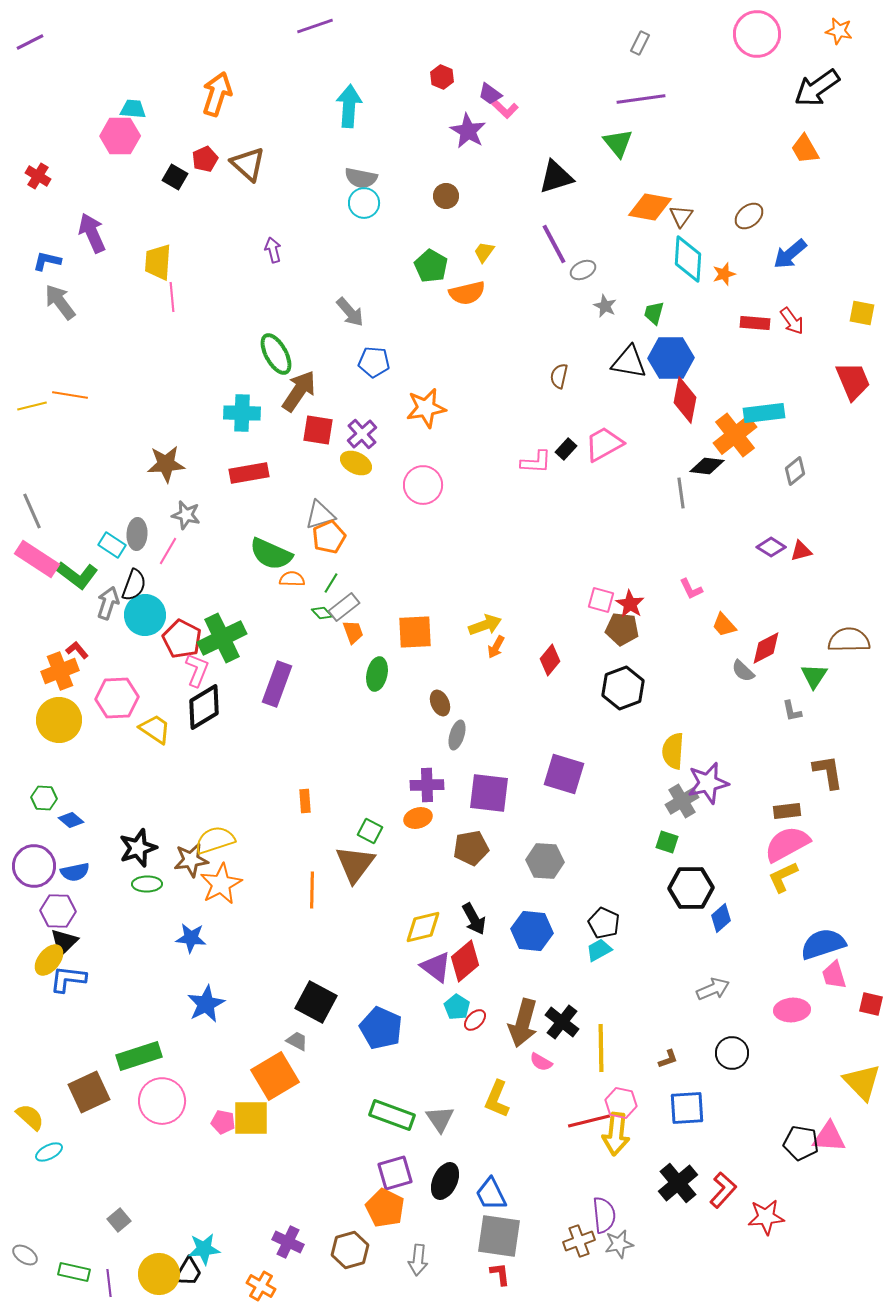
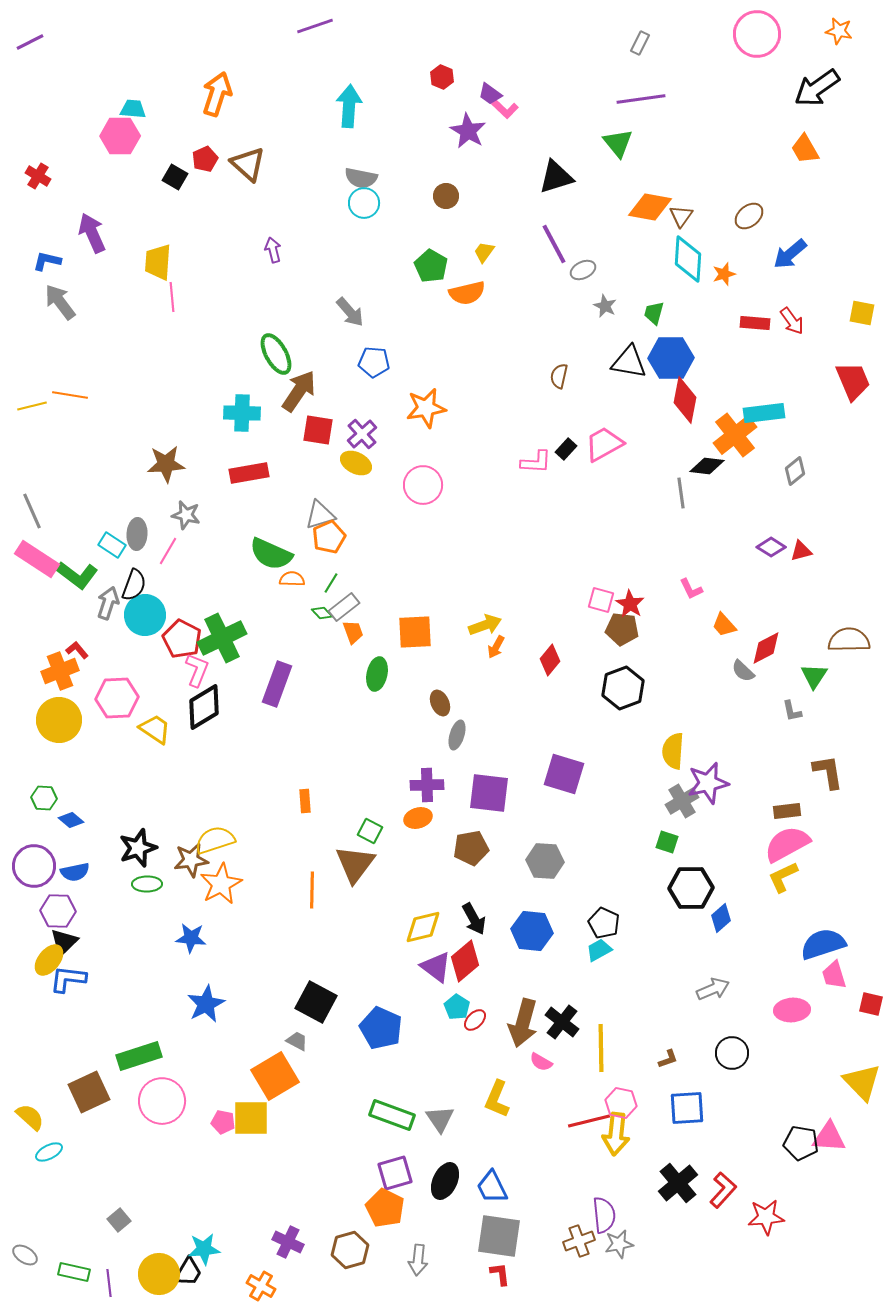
blue trapezoid at (491, 1194): moved 1 px right, 7 px up
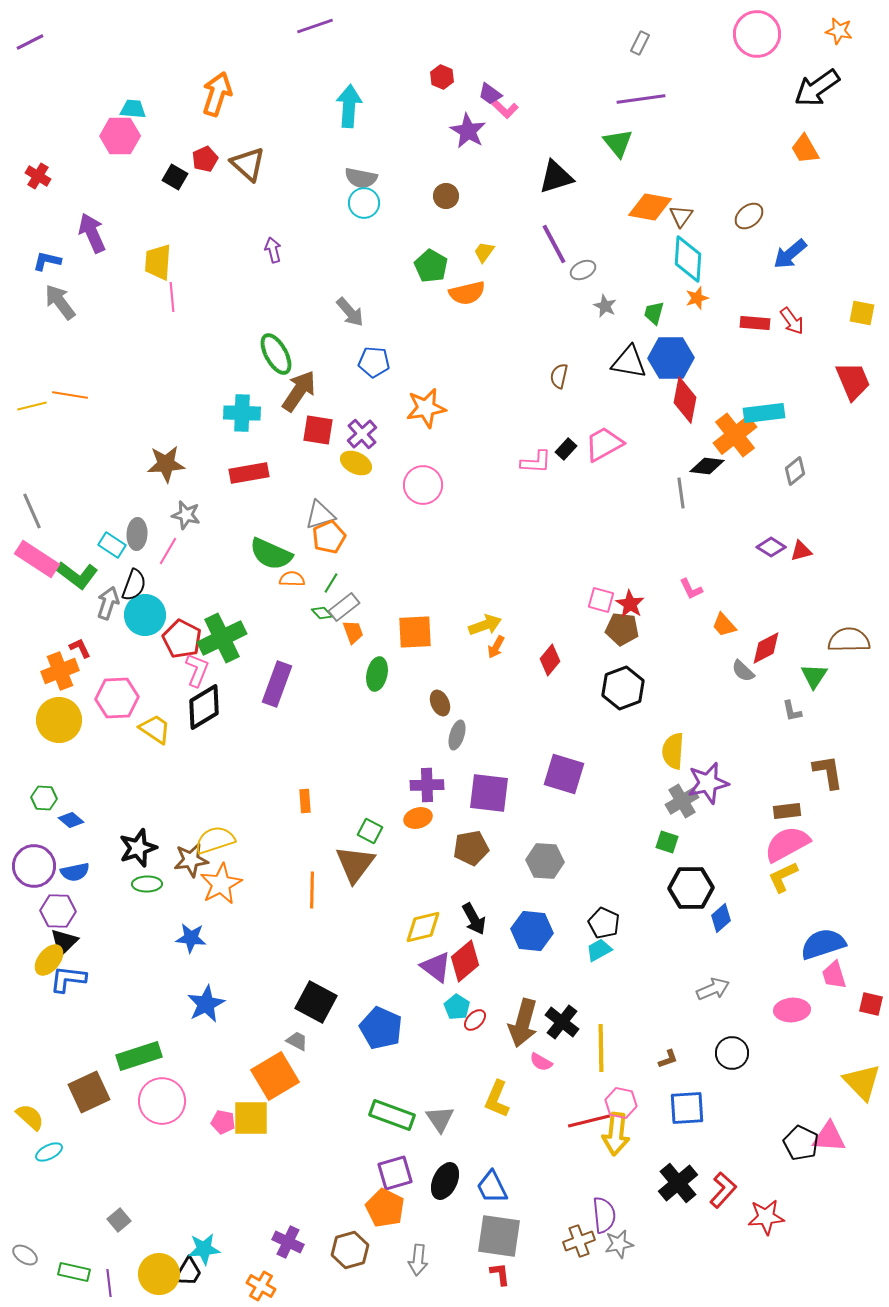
orange star at (724, 274): moved 27 px left, 24 px down
red L-shape at (77, 650): moved 3 px right, 2 px up; rotated 15 degrees clockwise
black pentagon at (801, 1143): rotated 16 degrees clockwise
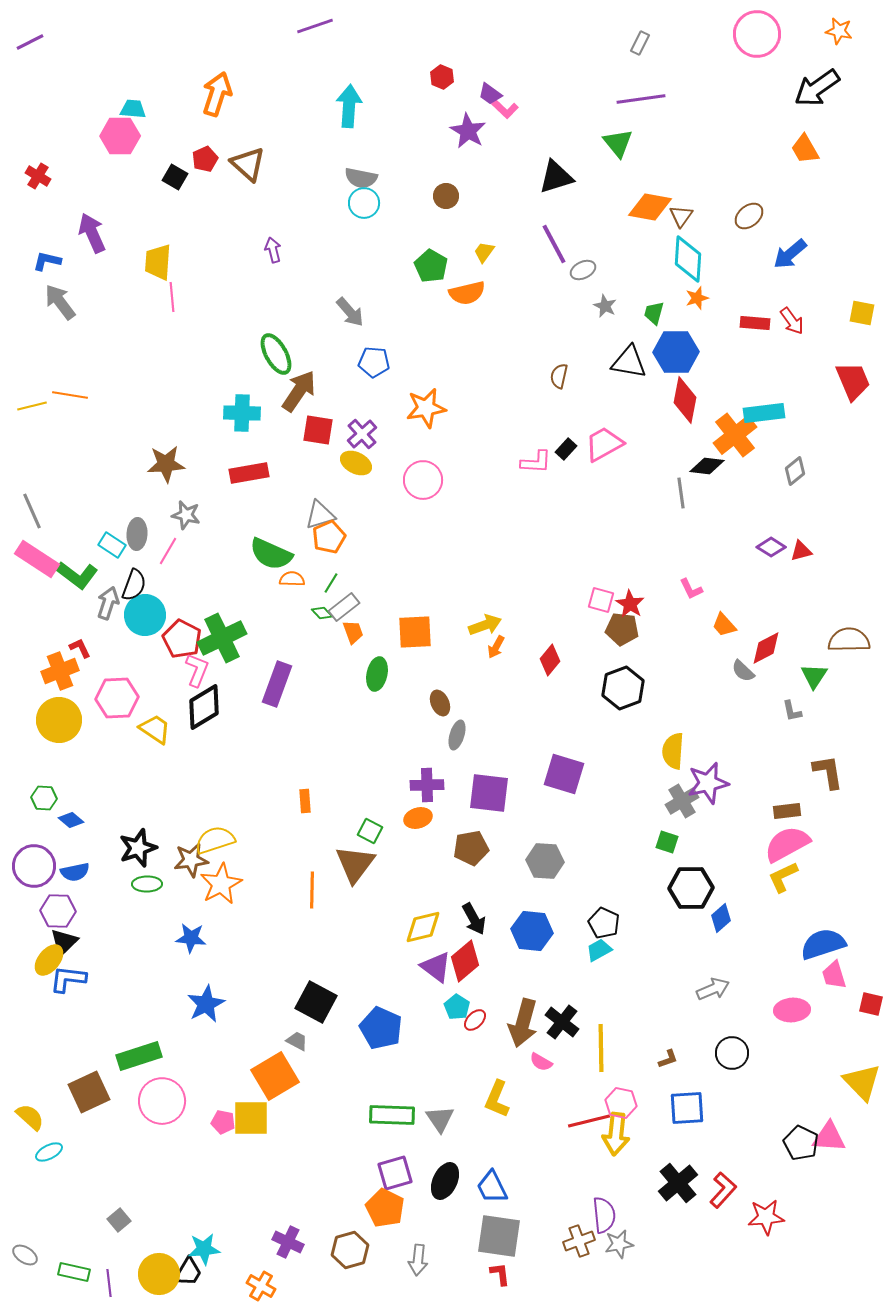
blue hexagon at (671, 358): moved 5 px right, 6 px up
pink circle at (423, 485): moved 5 px up
green rectangle at (392, 1115): rotated 18 degrees counterclockwise
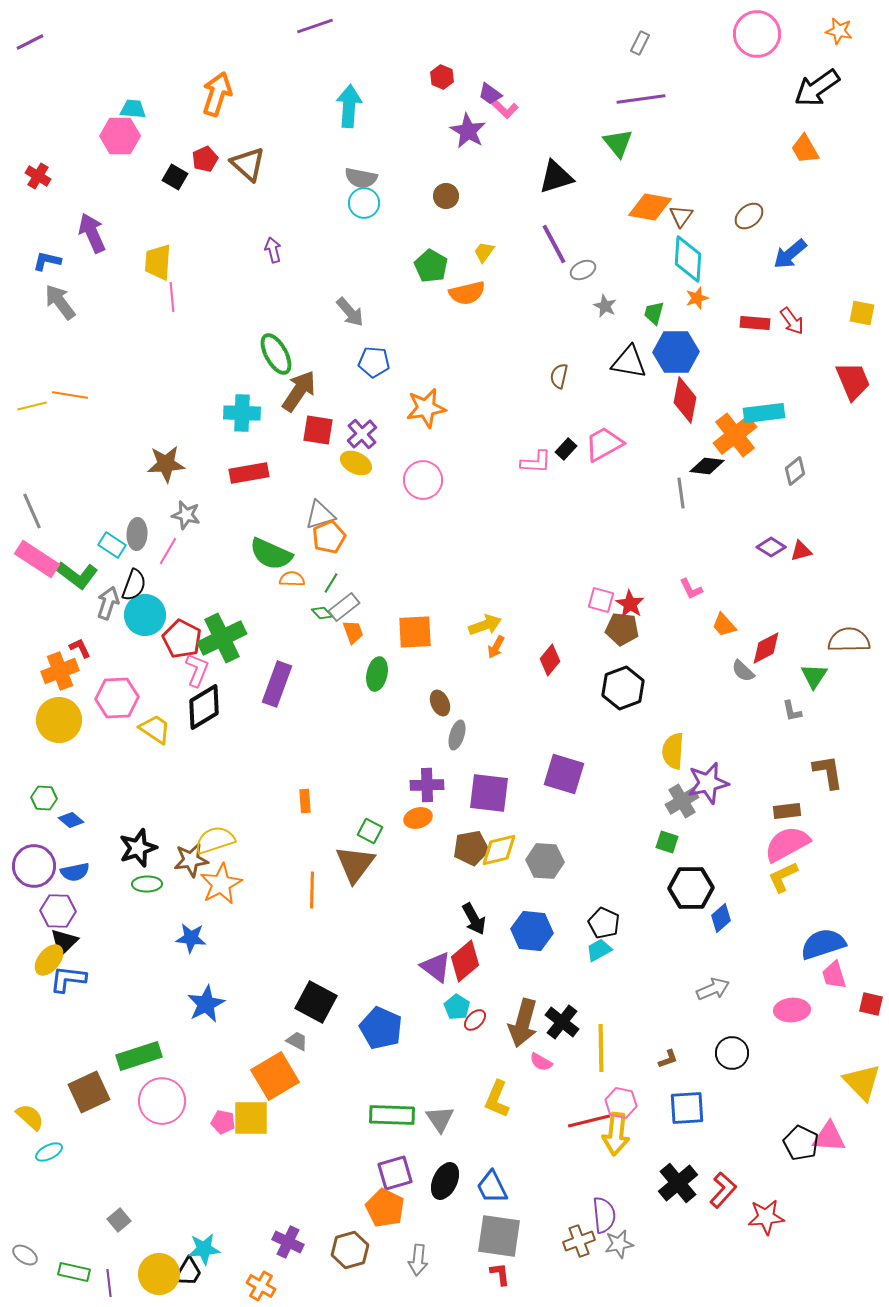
yellow diamond at (423, 927): moved 76 px right, 77 px up
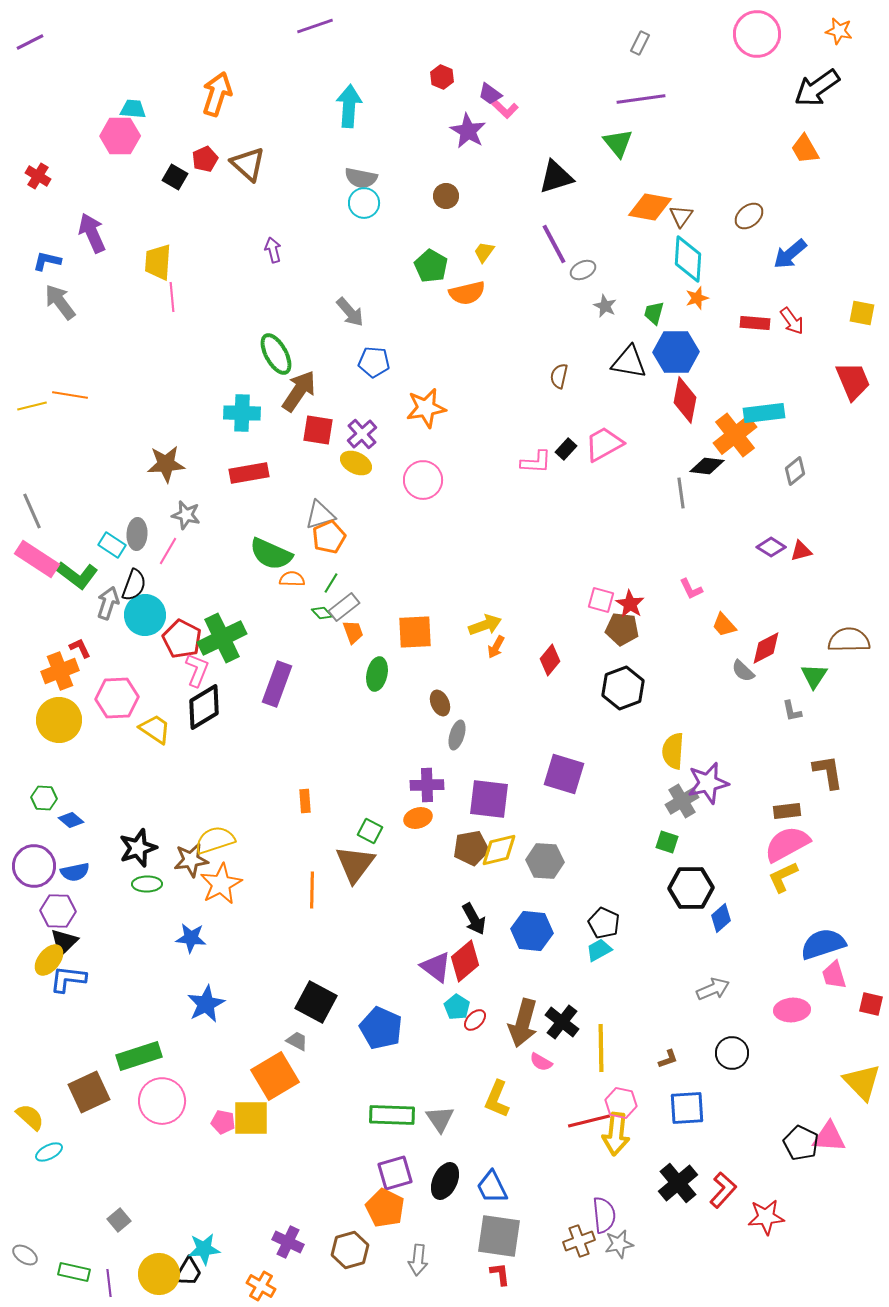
purple square at (489, 793): moved 6 px down
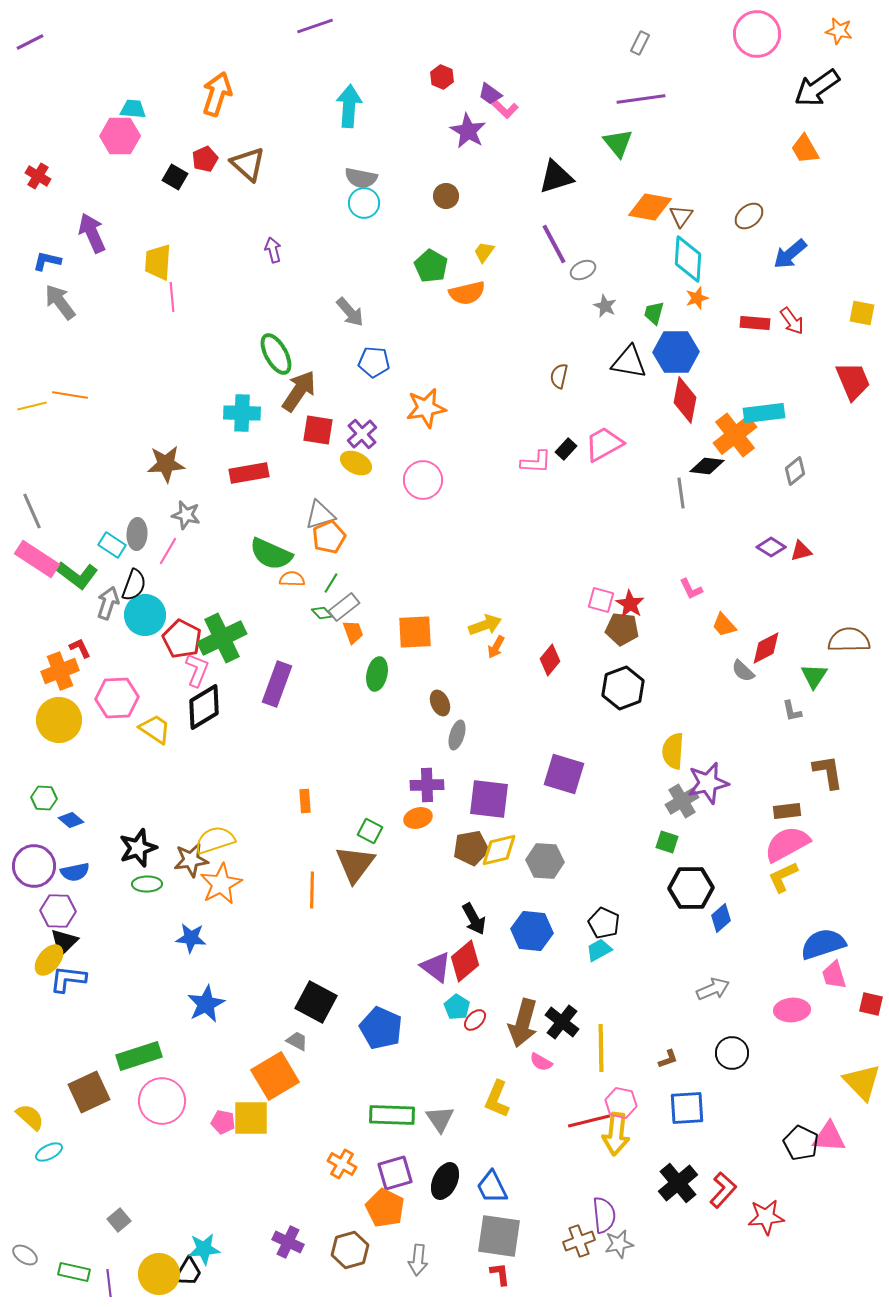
orange cross at (261, 1286): moved 81 px right, 122 px up
